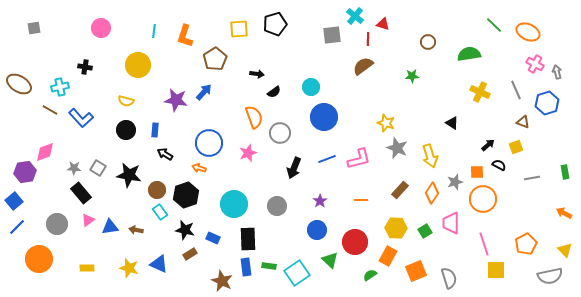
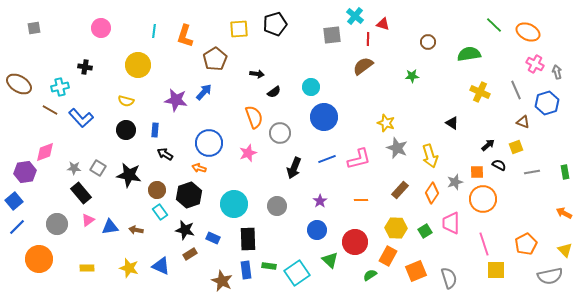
gray line at (532, 178): moved 6 px up
black hexagon at (186, 195): moved 3 px right
blue triangle at (159, 264): moved 2 px right, 2 px down
blue rectangle at (246, 267): moved 3 px down
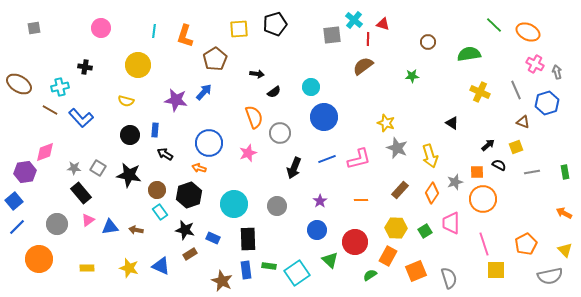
cyan cross at (355, 16): moved 1 px left, 4 px down
black circle at (126, 130): moved 4 px right, 5 px down
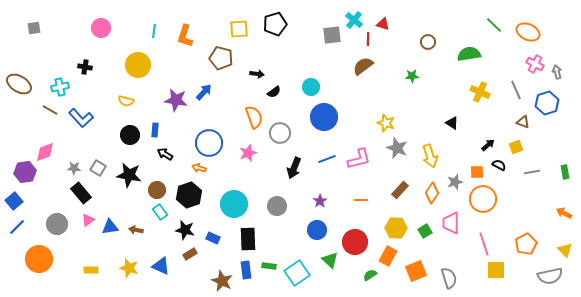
brown pentagon at (215, 59): moved 6 px right, 1 px up; rotated 25 degrees counterclockwise
yellow rectangle at (87, 268): moved 4 px right, 2 px down
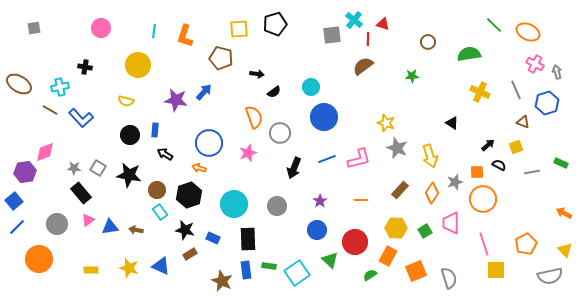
green rectangle at (565, 172): moved 4 px left, 9 px up; rotated 56 degrees counterclockwise
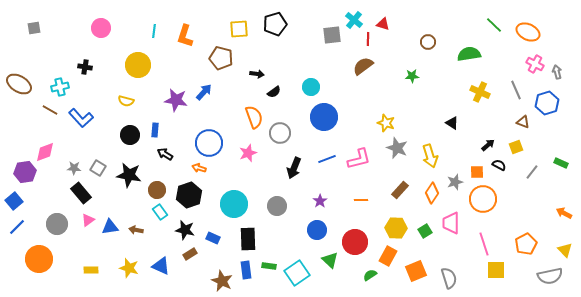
gray line at (532, 172): rotated 42 degrees counterclockwise
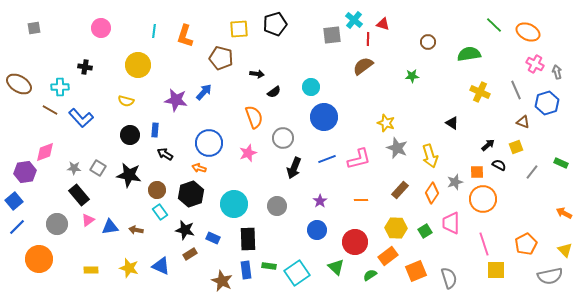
cyan cross at (60, 87): rotated 12 degrees clockwise
gray circle at (280, 133): moved 3 px right, 5 px down
black rectangle at (81, 193): moved 2 px left, 2 px down
black hexagon at (189, 195): moved 2 px right, 1 px up
orange rectangle at (388, 256): rotated 24 degrees clockwise
green triangle at (330, 260): moved 6 px right, 7 px down
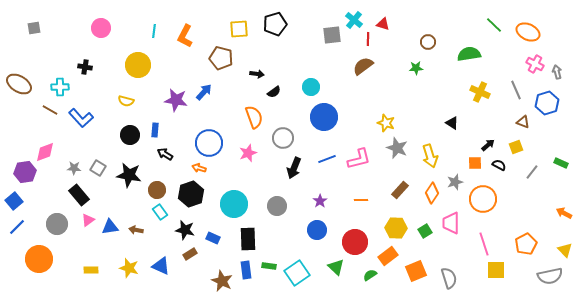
orange L-shape at (185, 36): rotated 10 degrees clockwise
green star at (412, 76): moved 4 px right, 8 px up
orange square at (477, 172): moved 2 px left, 9 px up
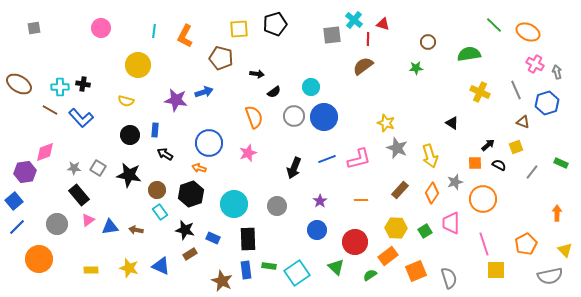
black cross at (85, 67): moved 2 px left, 17 px down
blue arrow at (204, 92): rotated 30 degrees clockwise
gray circle at (283, 138): moved 11 px right, 22 px up
orange arrow at (564, 213): moved 7 px left; rotated 63 degrees clockwise
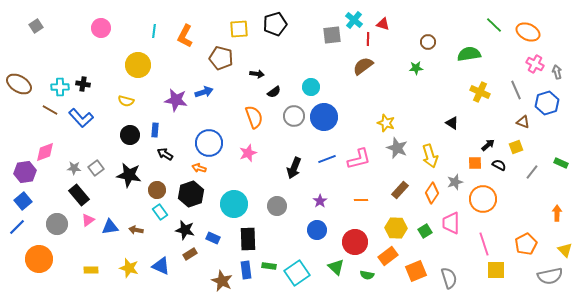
gray square at (34, 28): moved 2 px right, 2 px up; rotated 24 degrees counterclockwise
gray square at (98, 168): moved 2 px left; rotated 21 degrees clockwise
blue square at (14, 201): moved 9 px right
green semicircle at (370, 275): moved 3 px left; rotated 136 degrees counterclockwise
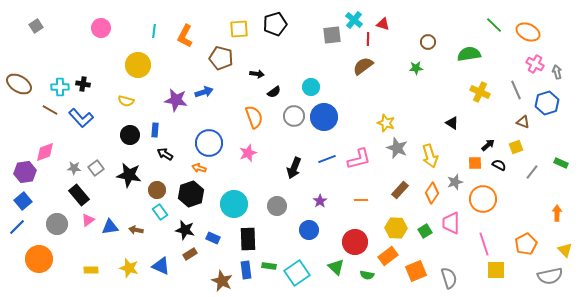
blue circle at (317, 230): moved 8 px left
